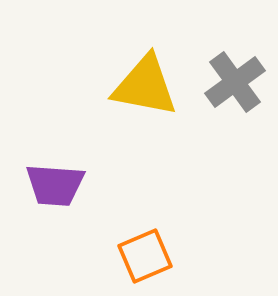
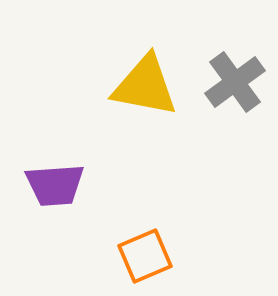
purple trapezoid: rotated 8 degrees counterclockwise
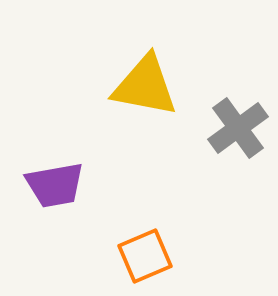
gray cross: moved 3 px right, 46 px down
purple trapezoid: rotated 6 degrees counterclockwise
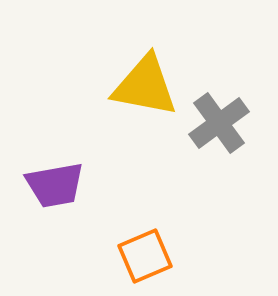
gray cross: moved 19 px left, 5 px up
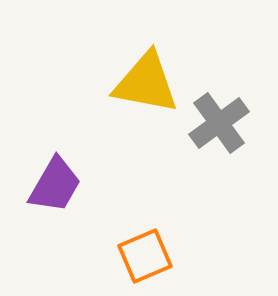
yellow triangle: moved 1 px right, 3 px up
purple trapezoid: rotated 50 degrees counterclockwise
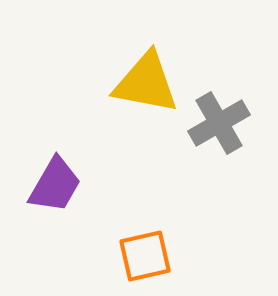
gray cross: rotated 6 degrees clockwise
orange square: rotated 10 degrees clockwise
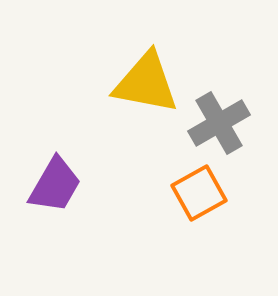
orange square: moved 54 px right, 63 px up; rotated 16 degrees counterclockwise
